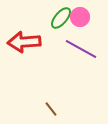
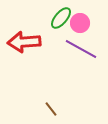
pink circle: moved 6 px down
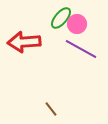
pink circle: moved 3 px left, 1 px down
